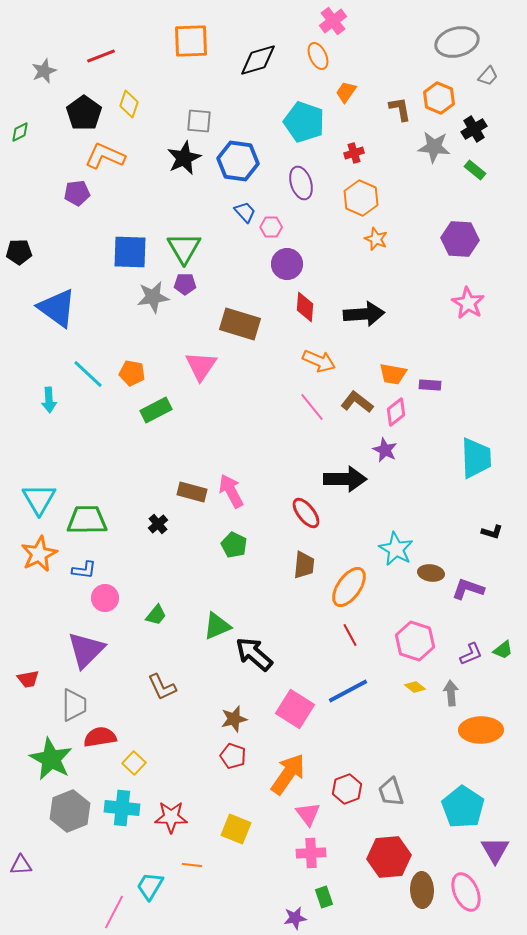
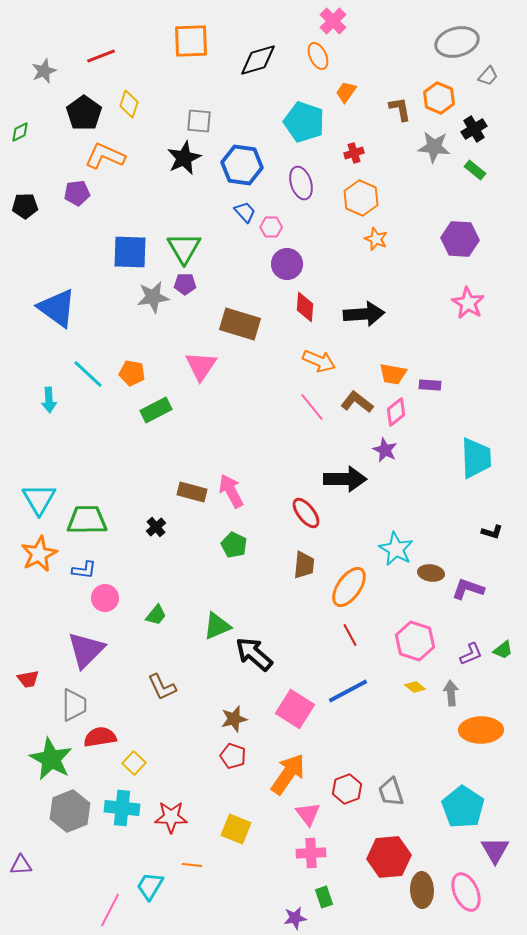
pink cross at (333, 21): rotated 8 degrees counterclockwise
blue hexagon at (238, 161): moved 4 px right, 4 px down
black pentagon at (19, 252): moved 6 px right, 46 px up
black cross at (158, 524): moved 2 px left, 3 px down
pink line at (114, 912): moved 4 px left, 2 px up
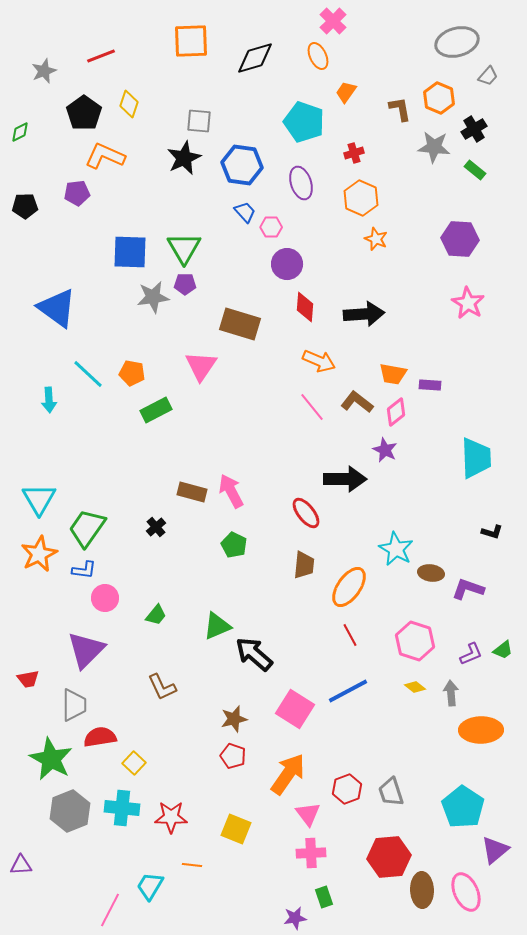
black diamond at (258, 60): moved 3 px left, 2 px up
green trapezoid at (87, 520): moved 8 px down; rotated 54 degrees counterclockwise
purple triangle at (495, 850): rotated 20 degrees clockwise
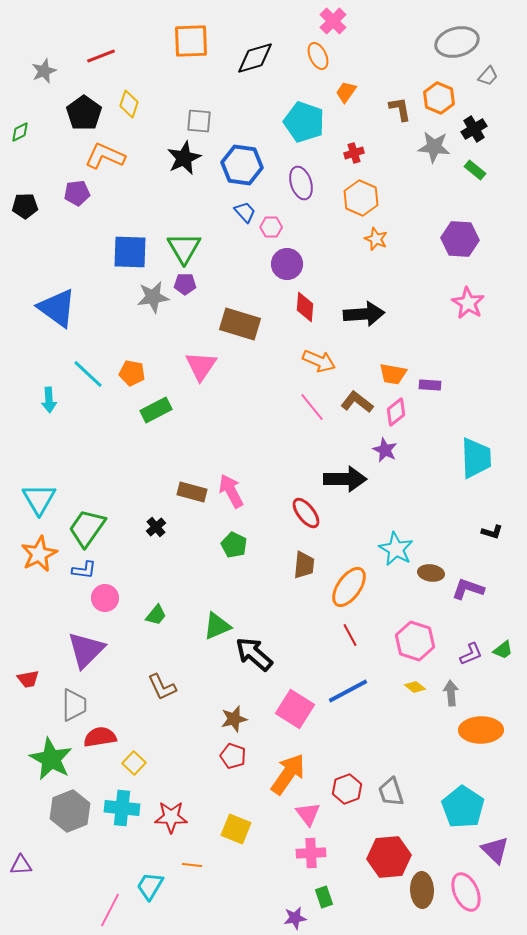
purple triangle at (495, 850): rotated 36 degrees counterclockwise
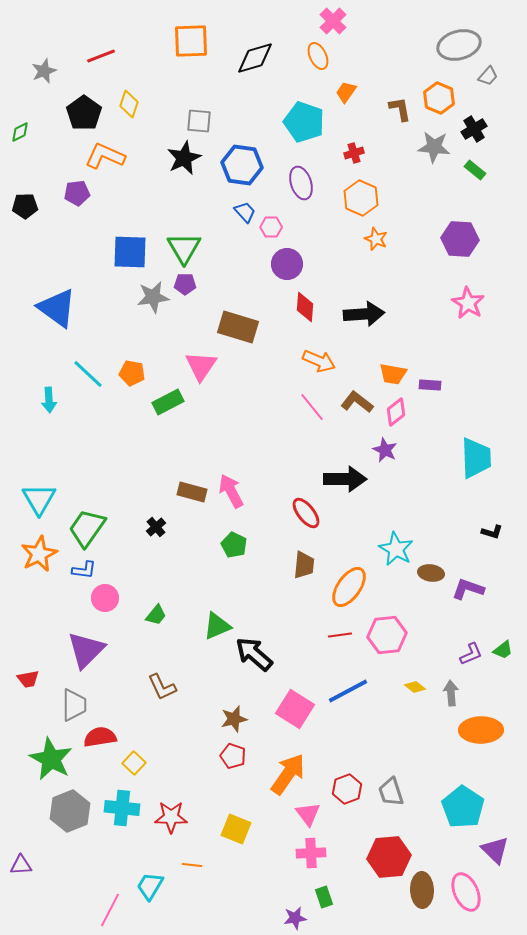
gray ellipse at (457, 42): moved 2 px right, 3 px down
brown rectangle at (240, 324): moved 2 px left, 3 px down
green rectangle at (156, 410): moved 12 px right, 8 px up
red line at (350, 635): moved 10 px left; rotated 70 degrees counterclockwise
pink hexagon at (415, 641): moved 28 px left, 6 px up; rotated 24 degrees counterclockwise
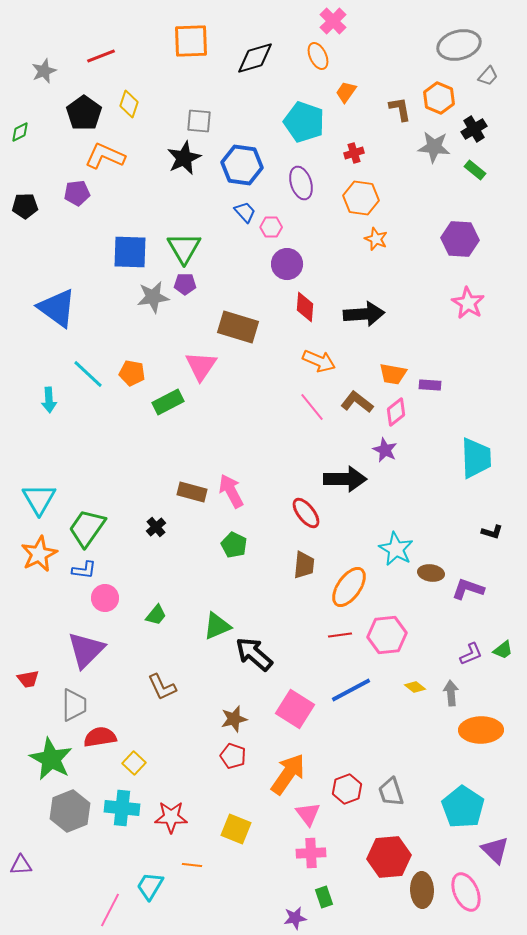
orange hexagon at (361, 198): rotated 16 degrees counterclockwise
blue line at (348, 691): moved 3 px right, 1 px up
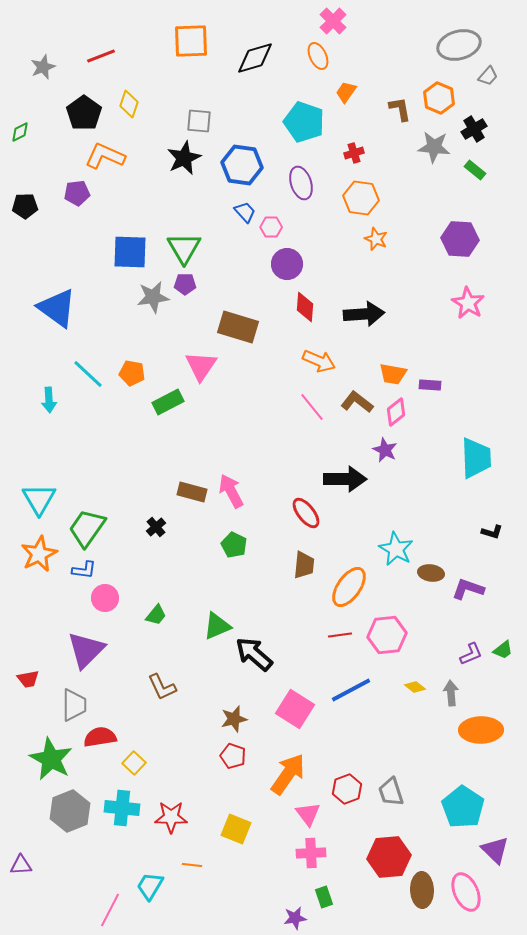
gray star at (44, 71): moved 1 px left, 4 px up
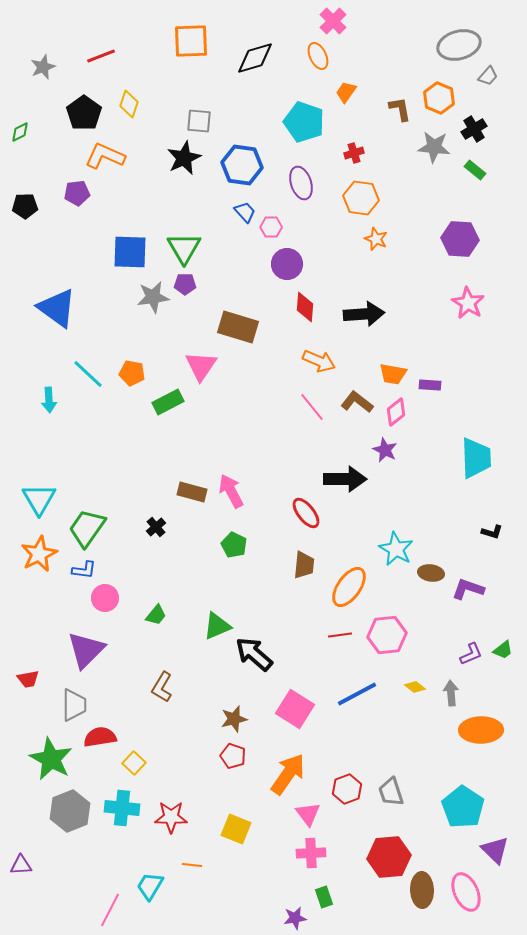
brown L-shape at (162, 687): rotated 56 degrees clockwise
blue line at (351, 690): moved 6 px right, 4 px down
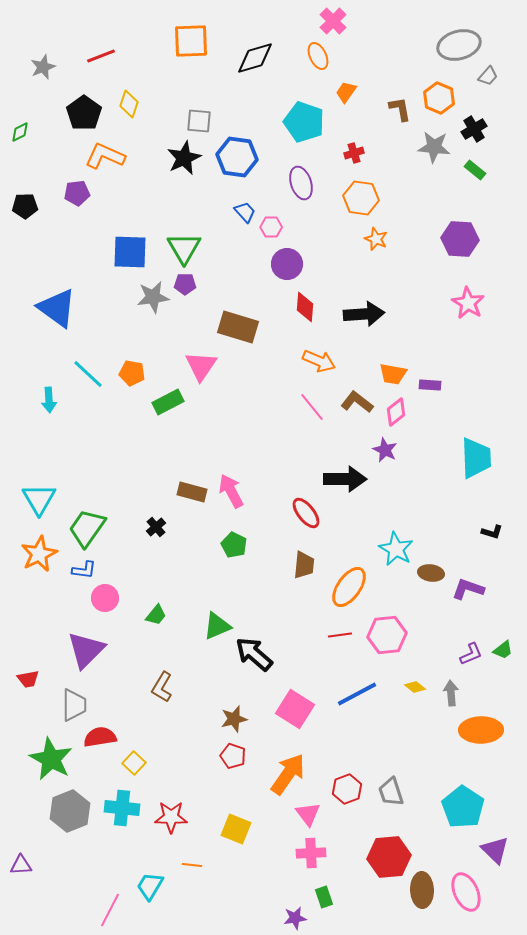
blue hexagon at (242, 165): moved 5 px left, 8 px up
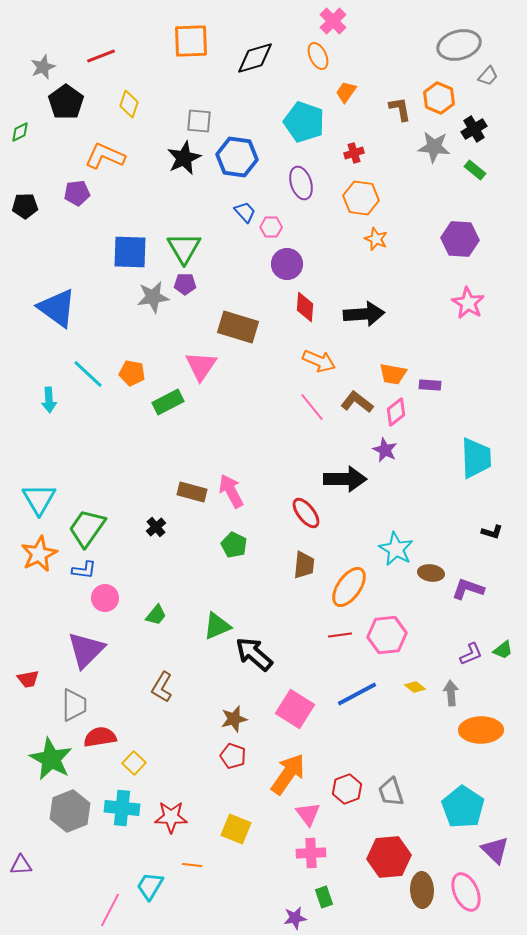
black pentagon at (84, 113): moved 18 px left, 11 px up
